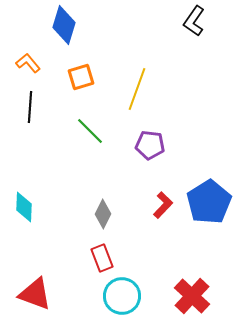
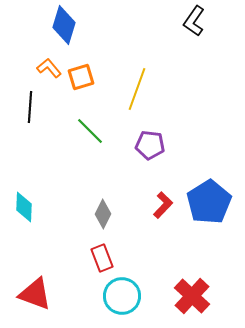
orange L-shape: moved 21 px right, 5 px down
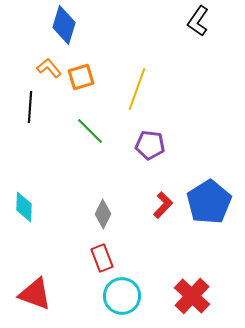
black L-shape: moved 4 px right
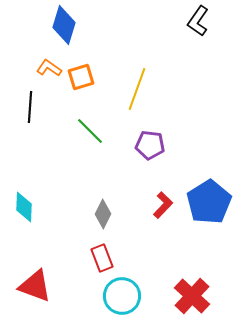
orange L-shape: rotated 15 degrees counterclockwise
red triangle: moved 8 px up
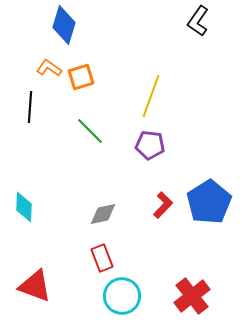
yellow line: moved 14 px right, 7 px down
gray diamond: rotated 52 degrees clockwise
red cross: rotated 9 degrees clockwise
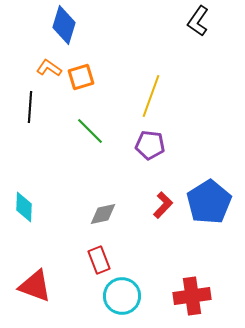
red rectangle: moved 3 px left, 2 px down
red cross: rotated 30 degrees clockwise
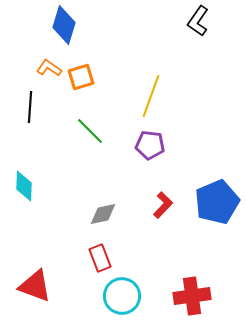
blue pentagon: moved 8 px right; rotated 9 degrees clockwise
cyan diamond: moved 21 px up
red rectangle: moved 1 px right, 2 px up
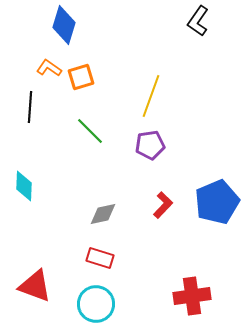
purple pentagon: rotated 16 degrees counterclockwise
red rectangle: rotated 52 degrees counterclockwise
cyan circle: moved 26 px left, 8 px down
